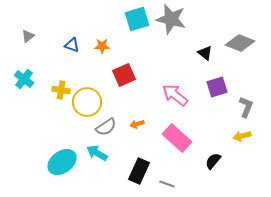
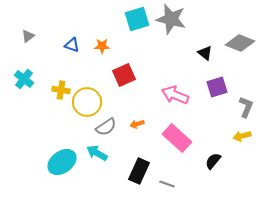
pink arrow: rotated 16 degrees counterclockwise
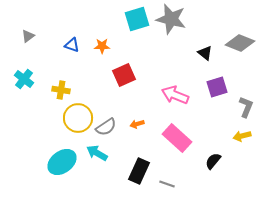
yellow circle: moved 9 px left, 16 px down
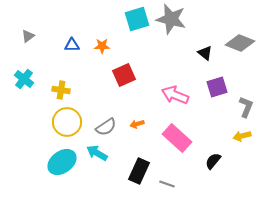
blue triangle: rotated 21 degrees counterclockwise
yellow circle: moved 11 px left, 4 px down
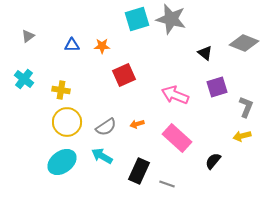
gray diamond: moved 4 px right
cyan arrow: moved 5 px right, 3 px down
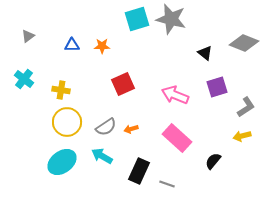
red square: moved 1 px left, 9 px down
gray L-shape: rotated 35 degrees clockwise
orange arrow: moved 6 px left, 5 px down
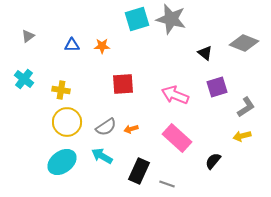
red square: rotated 20 degrees clockwise
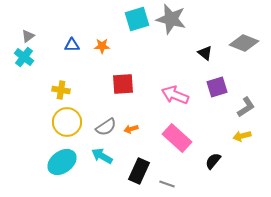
cyan cross: moved 22 px up
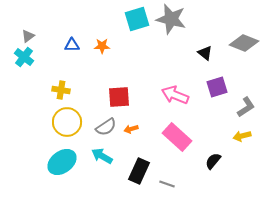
red square: moved 4 px left, 13 px down
pink rectangle: moved 1 px up
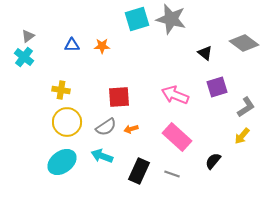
gray diamond: rotated 16 degrees clockwise
yellow arrow: rotated 36 degrees counterclockwise
cyan arrow: rotated 10 degrees counterclockwise
gray line: moved 5 px right, 10 px up
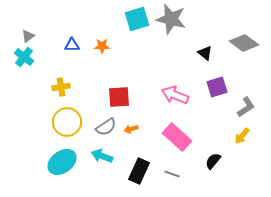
yellow cross: moved 3 px up; rotated 18 degrees counterclockwise
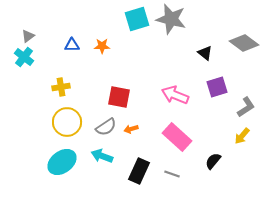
red square: rotated 15 degrees clockwise
